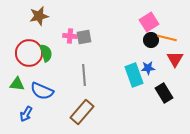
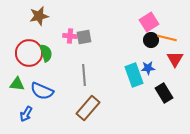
brown rectangle: moved 6 px right, 4 px up
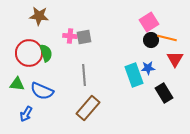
brown star: rotated 18 degrees clockwise
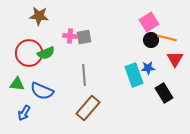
green semicircle: rotated 84 degrees clockwise
blue arrow: moved 2 px left, 1 px up
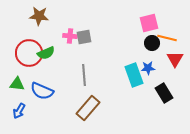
pink square: moved 1 px down; rotated 18 degrees clockwise
black circle: moved 1 px right, 3 px down
blue arrow: moved 5 px left, 2 px up
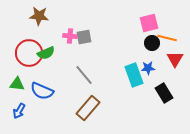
gray line: rotated 35 degrees counterclockwise
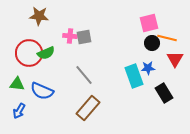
cyan rectangle: moved 1 px down
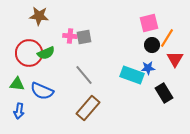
orange line: rotated 72 degrees counterclockwise
black circle: moved 2 px down
cyan rectangle: moved 2 px left, 1 px up; rotated 50 degrees counterclockwise
blue arrow: rotated 21 degrees counterclockwise
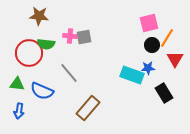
green semicircle: moved 9 px up; rotated 30 degrees clockwise
gray line: moved 15 px left, 2 px up
